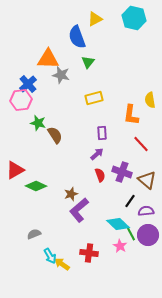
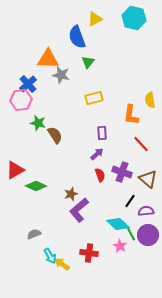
brown triangle: moved 1 px right, 1 px up
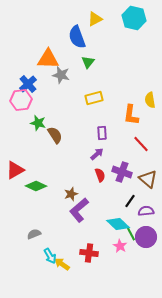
purple circle: moved 2 px left, 2 px down
